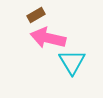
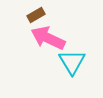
pink arrow: rotated 12 degrees clockwise
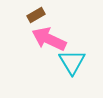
pink arrow: moved 1 px right, 1 px down
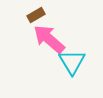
pink arrow: rotated 16 degrees clockwise
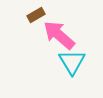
pink arrow: moved 10 px right, 4 px up
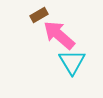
brown rectangle: moved 3 px right
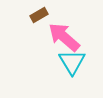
pink arrow: moved 5 px right, 2 px down
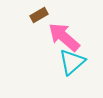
cyan triangle: rotated 20 degrees clockwise
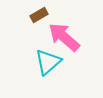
cyan triangle: moved 24 px left
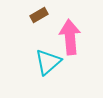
pink arrow: moved 6 px right; rotated 44 degrees clockwise
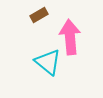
cyan triangle: rotated 40 degrees counterclockwise
